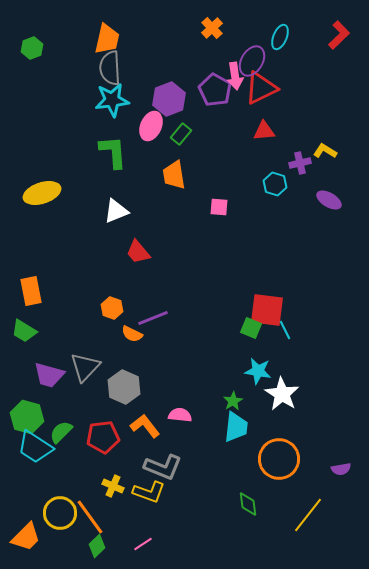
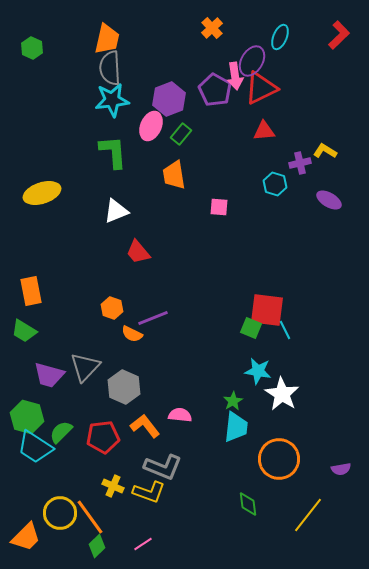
green hexagon at (32, 48): rotated 15 degrees counterclockwise
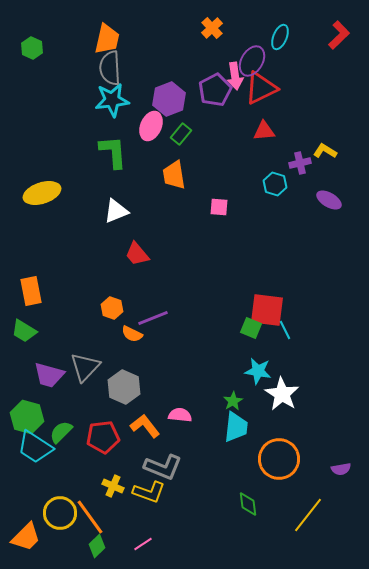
purple pentagon at (215, 90): rotated 16 degrees clockwise
red trapezoid at (138, 252): moved 1 px left, 2 px down
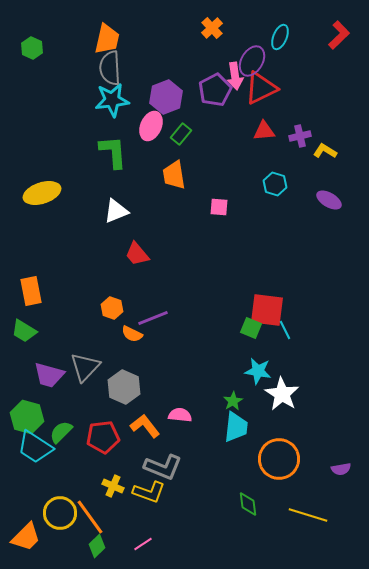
purple hexagon at (169, 99): moved 3 px left, 2 px up
purple cross at (300, 163): moved 27 px up
yellow line at (308, 515): rotated 69 degrees clockwise
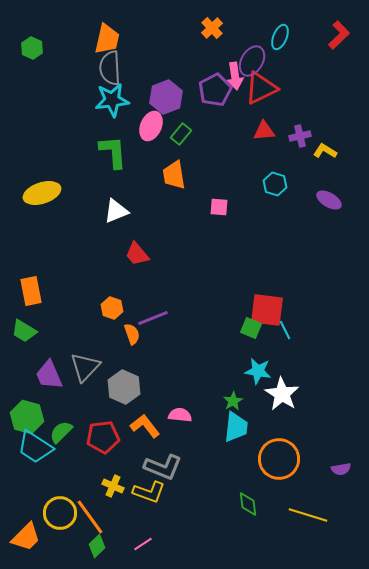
orange semicircle at (132, 334): rotated 135 degrees counterclockwise
purple trapezoid at (49, 375): rotated 52 degrees clockwise
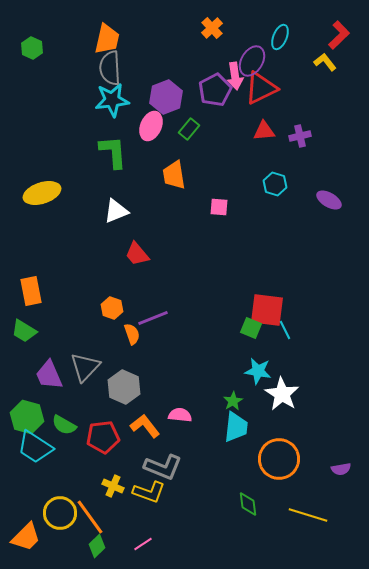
green rectangle at (181, 134): moved 8 px right, 5 px up
yellow L-shape at (325, 151): moved 89 px up; rotated 20 degrees clockwise
green semicircle at (61, 432): moved 3 px right, 7 px up; rotated 105 degrees counterclockwise
